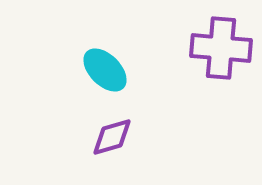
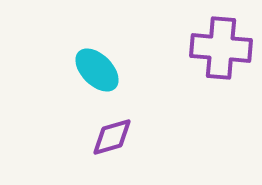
cyan ellipse: moved 8 px left
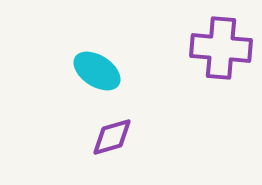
cyan ellipse: moved 1 px down; rotated 12 degrees counterclockwise
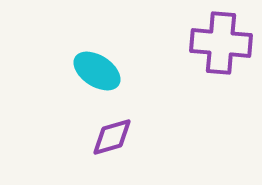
purple cross: moved 5 px up
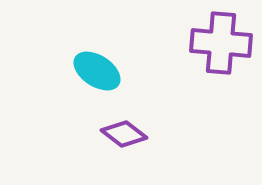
purple diamond: moved 12 px right, 3 px up; rotated 54 degrees clockwise
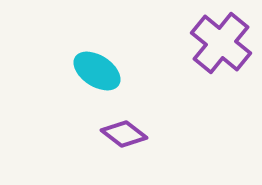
purple cross: rotated 34 degrees clockwise
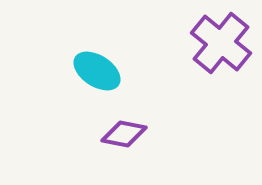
purple diamond: rotated 27 degrees counterclockwise
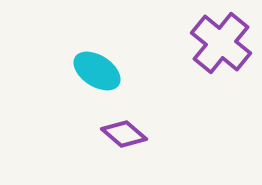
purple diamond: rotated 30 degrees clockwise
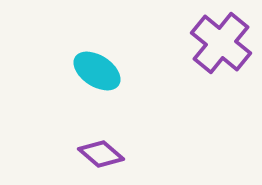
purple diamond: moved 23 px left, 20 px down
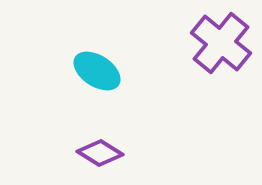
purple diamond: moved 1 px left, 1 px up; rotated 9 degrees counterclockwise
